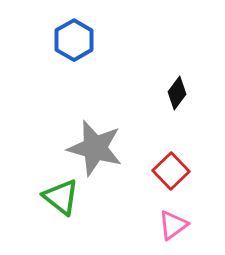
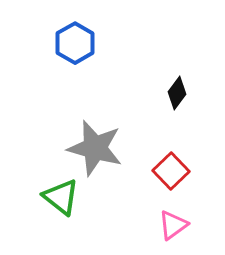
blue hexagon: moved 1 px right, 3 px down
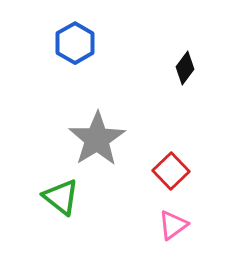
black diamond: moved 8 px right, 25 px up
gray star: moved 2 px right, 9 px up; rotated 24 degrees clockwise
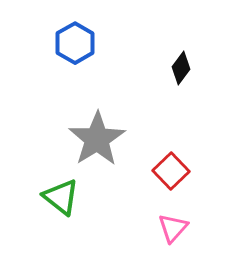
black diamond: moved 4 px left
pink triangle: moved 3 px down; rotated 12 degrees counterclockwise
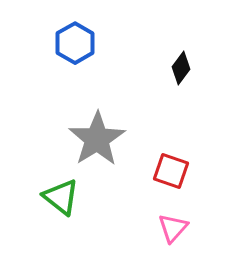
red square: rotated 27 degrees counterclockwise
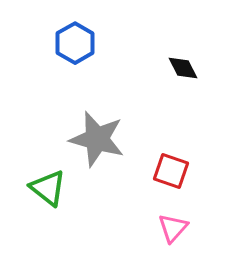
black diamond: moved 2 px right; rotated 64 degrees counterclockwise
gray star: rotated 24 degrees counterclockwise
green triangle: moved 13 px left, 9 px up
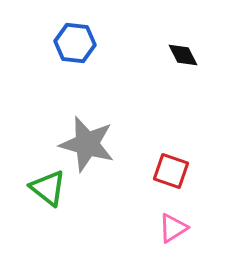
blue hexagon: rotated 24 degrees counterclockwise
black diamond: moved 13 px up
gray star: moved 10 px left, 5 px down
pink triangle: rotated 16 degrees clockwise
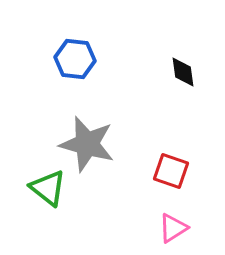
blue hexagon: moved 16 px down
black diamond: moved 17 px down; rotated 20 degrees clockwise
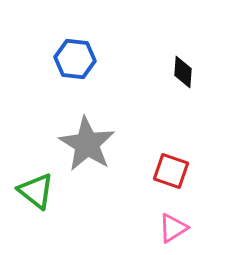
black diamond: rotated 12 degrees clockwise
gray star: rotated 16 degrees clockwise
green triangle: moved 12 px left, 3 px down
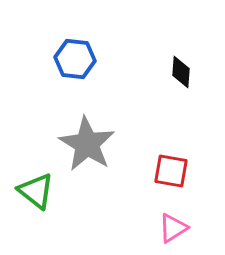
black diamond: moved 2 px left
red square: rotated 9 degrees counterclockwise
